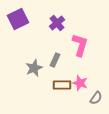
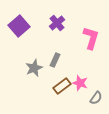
purple square: moved 1 px right, 7 px down; rotated 15 degrees counterclockwise
pink L-shape: moved 11 px right, 7 px up
brown rectangle: moved 1 px down; rotated 36 degrees counterclockwise
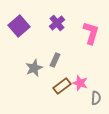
pink L-shape: moved 5 px up
gray semicircle: rotated 32 degrees counterclockwise
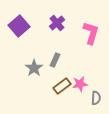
gray star: rotated 12 degrees counterclockwise
pink star: moved 1 px down; rotated 28 degrees counterclockwise
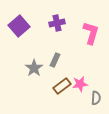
purple cross: rotated 28 degrees clockwise
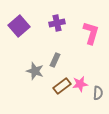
gray star: moved 1 px right, 3 px down; rotated 18 degrees counterclockwise
gray semicircle: moved 2 px right, 5 px up
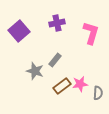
purple square: moved 5 px down
gray rectangle: rotated 16 degrees clockwise
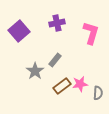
gray star: rotated 18 degrees clockwise
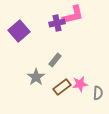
pink L-shape: moved 18 px left, 18 px up; rotated 60 degrees clockwise
gray star: moved 1 px right, 6 px down
brown rectangle: moved 1 px down
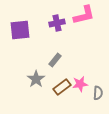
pink L-shape: moved 11 px right
purple square: moved 1 px right, 1 px up; rotated 35 degrees clockwise
gray star: moved 2 px down
